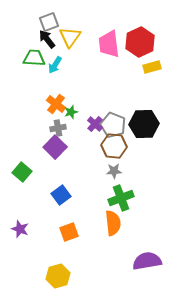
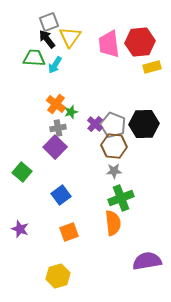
red hexagon: rotated 20 degrees clockwise
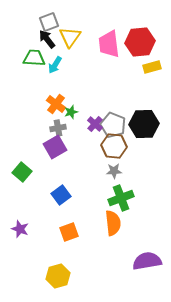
purple square: rotated 15 degrees clockwise
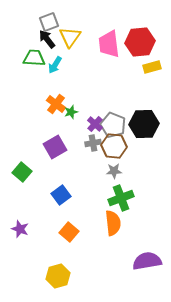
gray cross: moved 35 px right, 15 px down
orange square: rotated 30 degrees counterclockwise
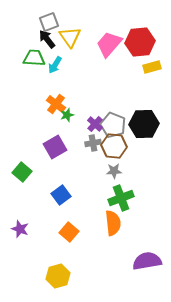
yellow triangle: rotated 10 degrees counterclockwise
pink trapezoid: rotated 48 degrees clockwise
green star: moved 4 px left, 3 px down
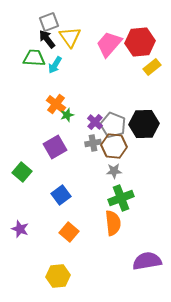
yellow rectangle: rotated 24 degrees counterclockwise
purple cross: moved 2 px up
yellow hexagon: rotated 10 degrees clockwise
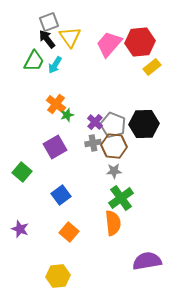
green trapezoid: moved 3 px down; rotated 115 degrees clockwise
green cross: rotated 15 degrees counterclockwise
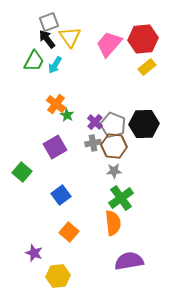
red hexagon: moved 3 px right, 3 px up
yellow rectangle: moved 5 px left
green star: rotated 24 degrees counterclockwise
purple star: moved 14 px right, 24 px down
purple semicircle: moved 18 px left
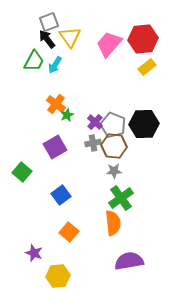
green star: rotated 16 degrees clockwise
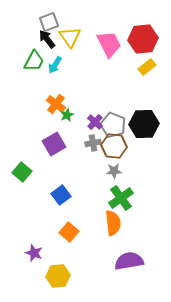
pink trapezoid: rotated 112 degrees clockwise
purple square: moved 1 px left, 3 px up
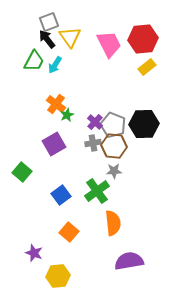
green cross: moved 24 px left, 7 px up
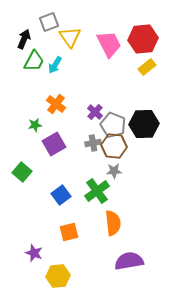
black arrow: moved 23 px left; rotated 60 degrees clockwise
green star: moved 32 px left, 10 px down; rotated 16 degrees clockwise
purple cross: moved 10 px up
orange square: rotated 36 degrees clockwise
